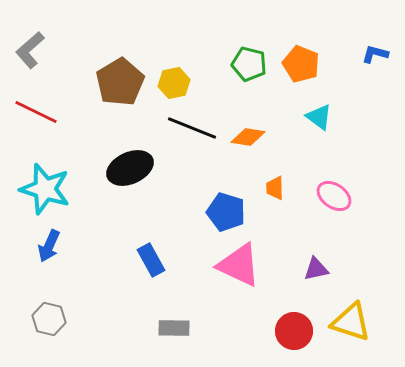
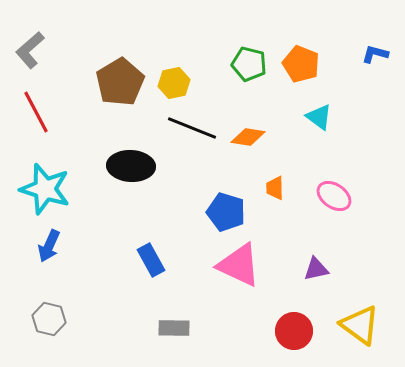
red line: rotated 36 degrees clockwise
black ellipse: moved 1 px right, 2 px up; rotated 27 degrees clockwise
yellow triangle: moved 9 px right, 3 px down; rotated 18 degrees clockwise
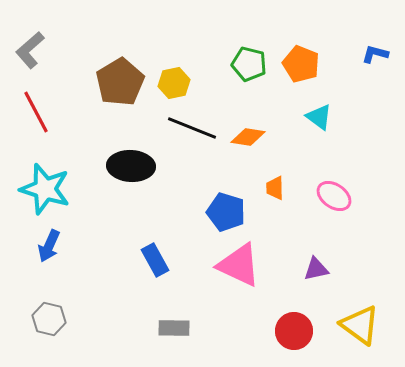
blue rectangle: moved 4 px right
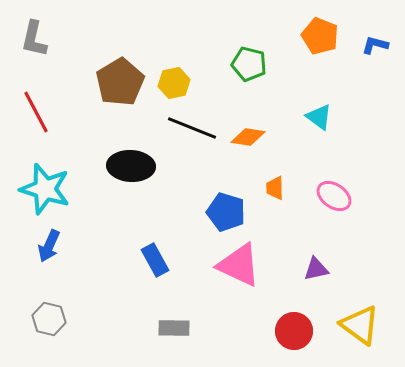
gray L-shape: moved 4 px right, 11 px up; rotated 36 degrees counterclockwise
blue L-shape: moved 9 px up
orange pentagon: moved 19 px right, 28 px up
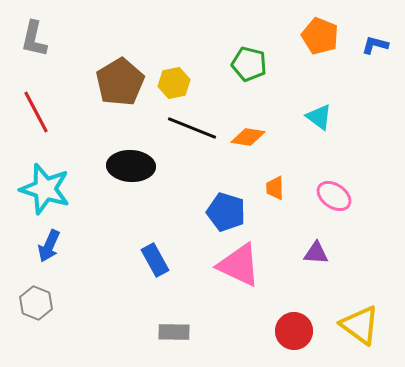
purple triangle: moved 16 px up; rotated 16 degrees clockwise
gray hexagon: moved 13 px left, 16 px up; rotated 8 degrees clockwise
gray rectangle: moved 4 px down
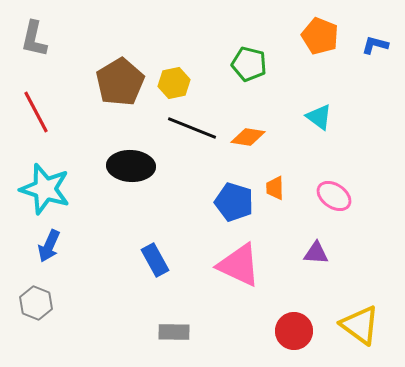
blue pentagon: moved 8 px right, 10 px up
